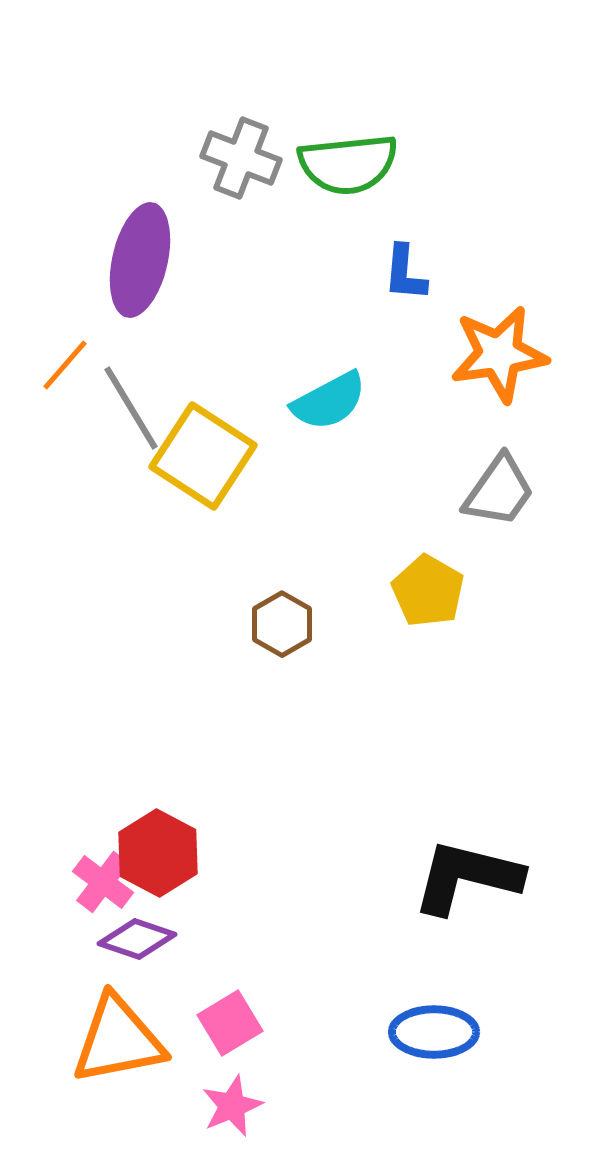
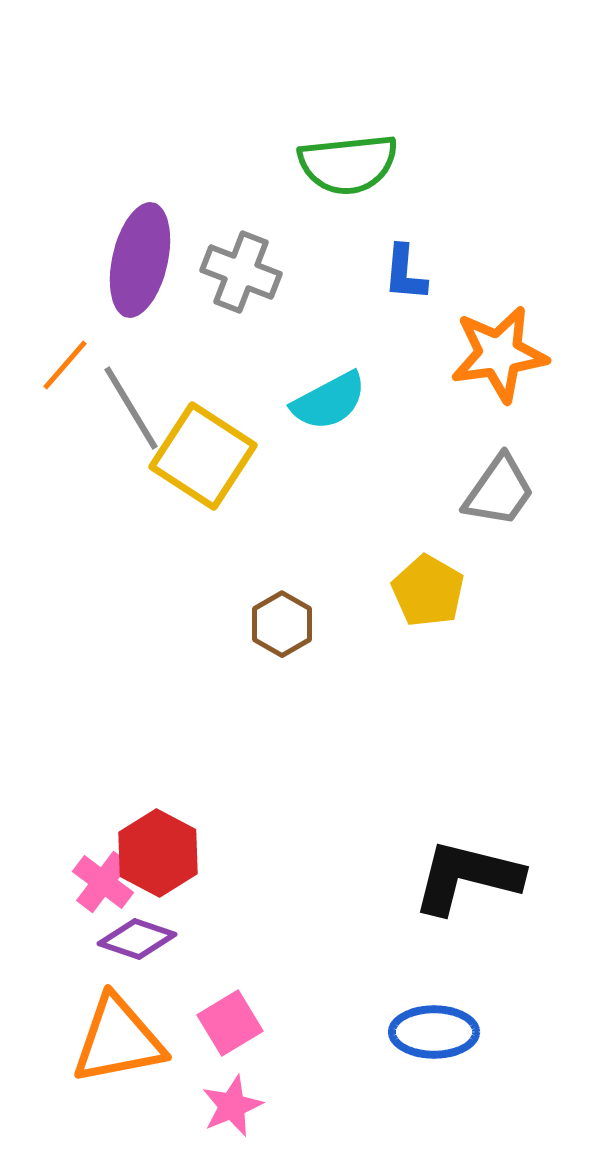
gray cross: moved 114 px down
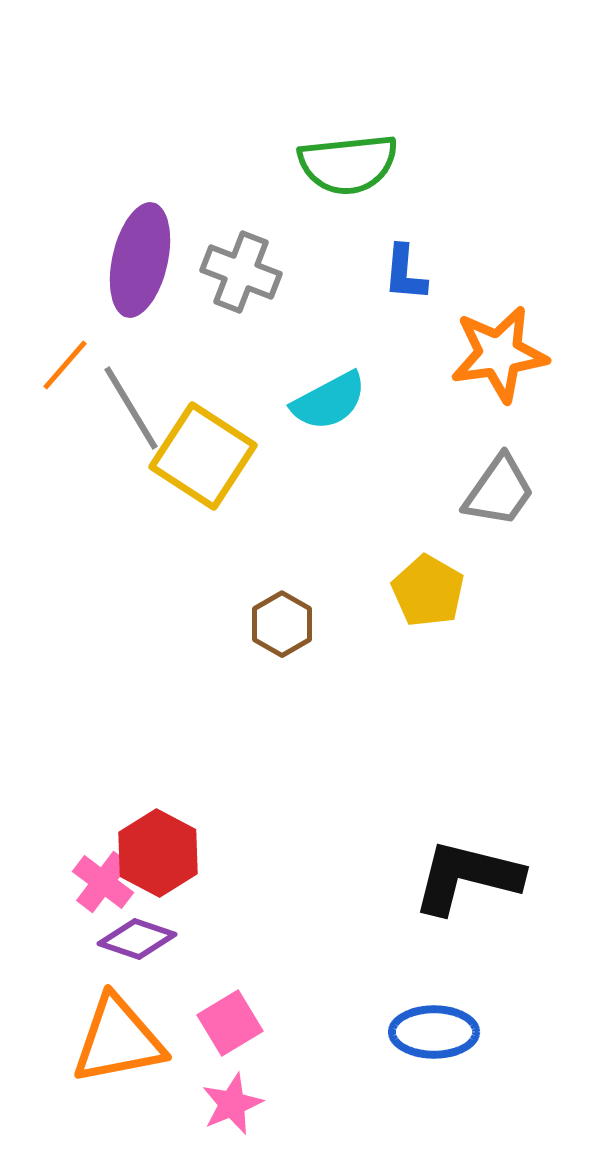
pink star: moved 2 px up
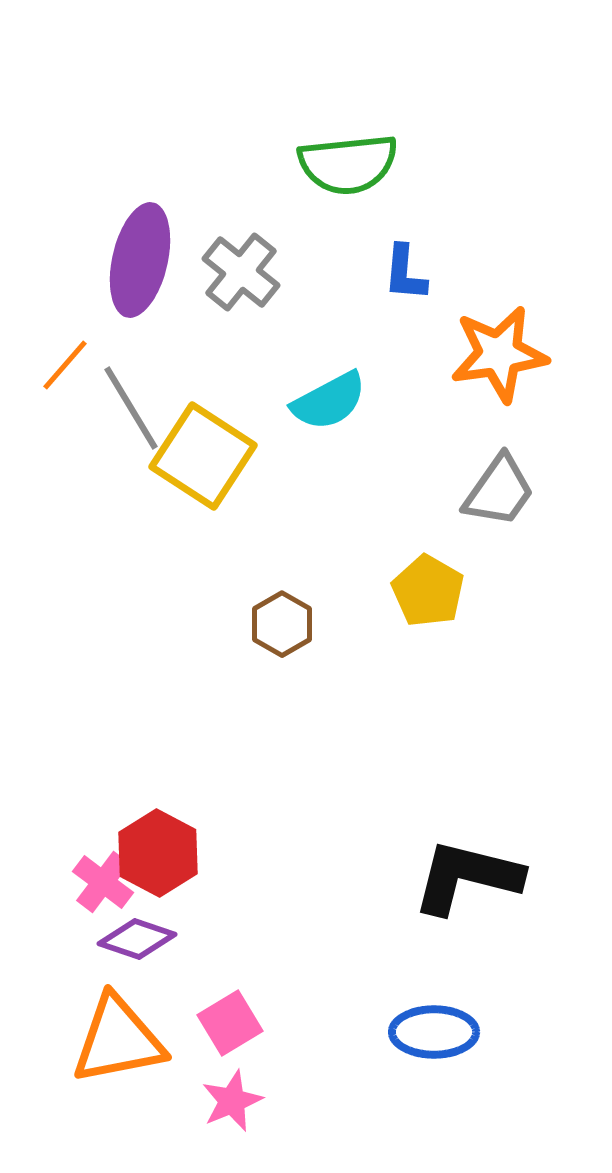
gray cross: rotated 18 degrees clockwise
pink star: moved 3 px up
